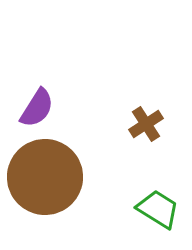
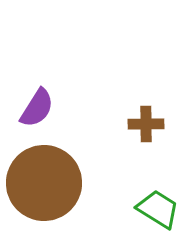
brown cross: rotated 32 degrees clockwise
brown circle: moved 1 px left, 6 px down
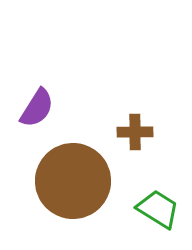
brown cross: moved 11 px left, 8 px down
brown circle: moved 29 px right, 2 px up
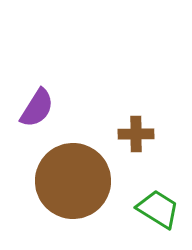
brown cross: moved 1 px right, 2 px down
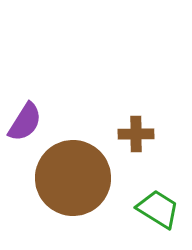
purple semicircle: moved 12 px left, 14 px down
brown circle: moved 3 px up
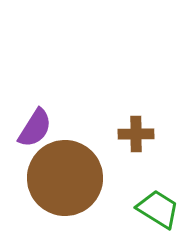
purple semicircle: moved 10 px right, 6 px down
brown circle: moved 8 px left
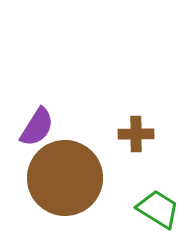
purple semicircle: moved 2 px right, 1 px up
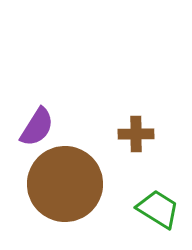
brown circle: moved 6 px down
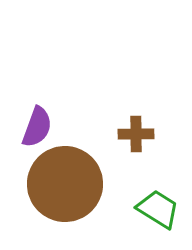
purple semicircle: rotated 12 degrees counterclockwise
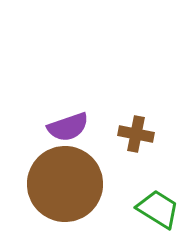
purple semicircle: moved 31 px right; rotated 51 degrees clockwise
brown cross: rotated 12 degrees clockwise
